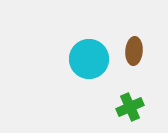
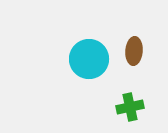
green cross: rotated 12 degrees clockwise
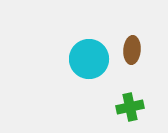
brown ellipse: moved 2 px left, 1 px up
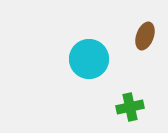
brown ellipse: moved 13 px right, 14 px up; rotated 16 degrees clockwise
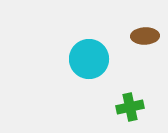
brown ellipse: rotated 68 degrees clockwise
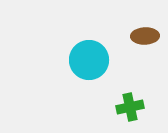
cyan circle: moved 1 px down
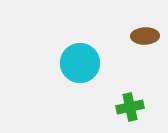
cyan circle: moved 9 px left, 3 px down
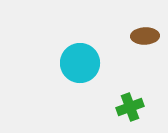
green cross: rotated 8 degrees counterclockwise
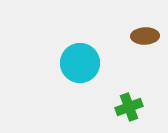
green cross: moved 1 px left
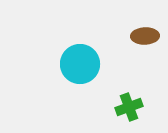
cyan circle: moved 1 px down
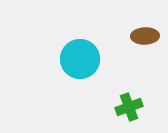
cyan circle: moved 5 px up
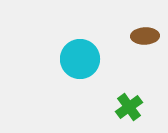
green cross: rotated 16 degrees counterclockwise
